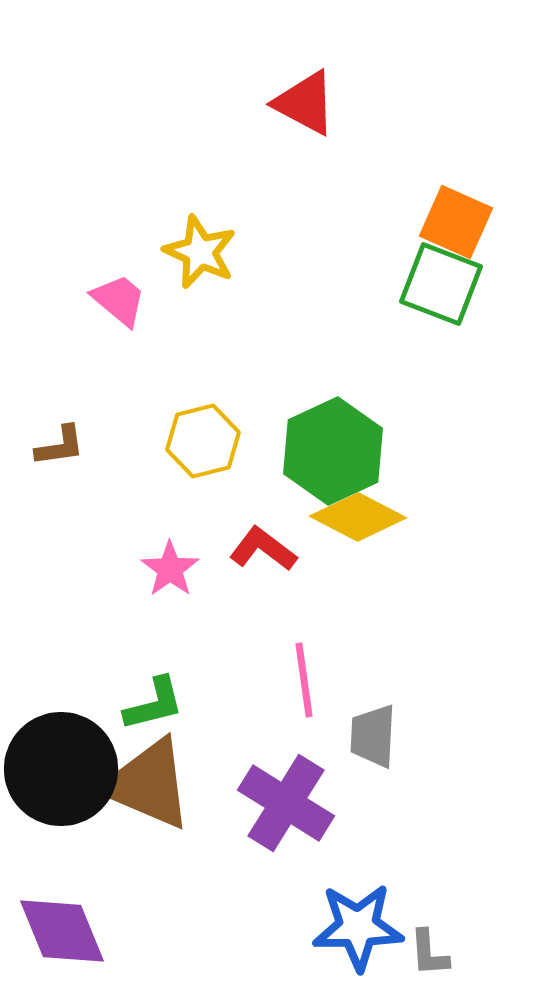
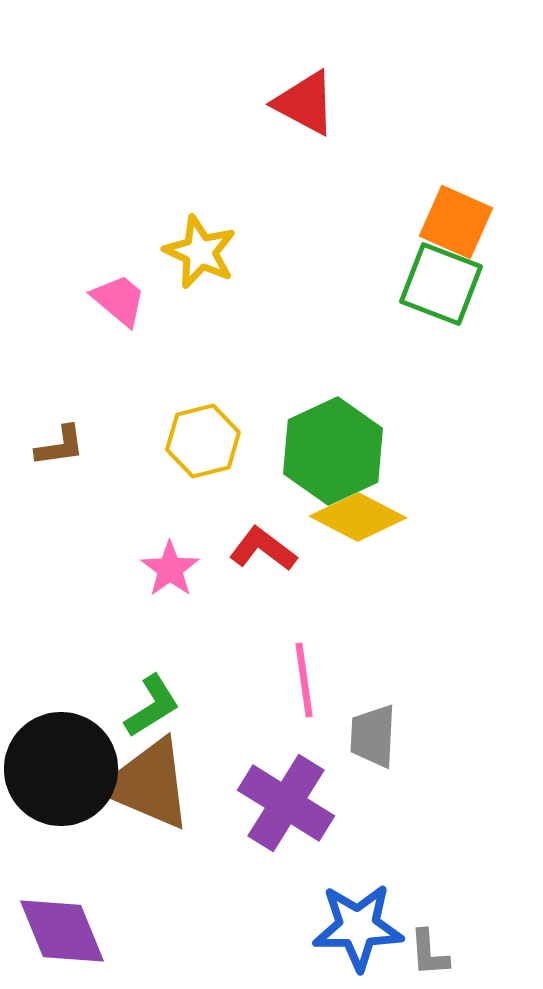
green L-shape: moved 2 px left, 2 px down; rotated 18 degrees counterclockwise
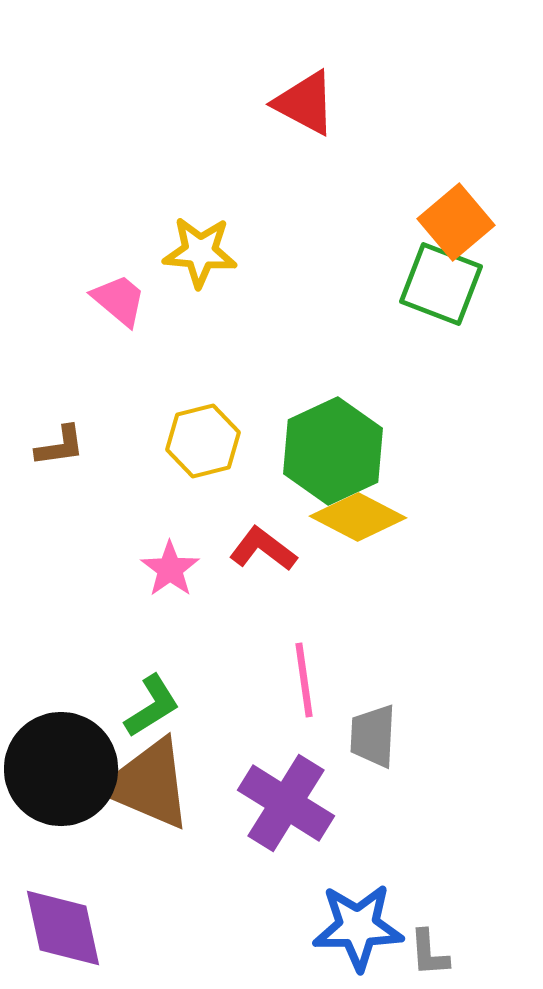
orange square: rotated 26 degrees clockwise
yellow star: rotated 20 degrees counterclockwise
purple diamond: moved 1 px right, 3 px up; rotated 10 degrees clockwise
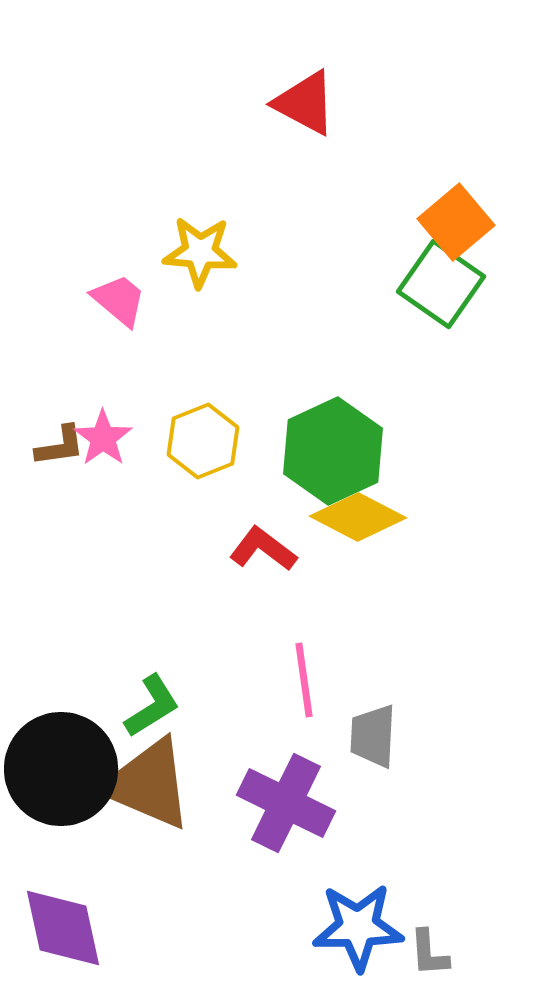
green square: rotated 14 degrees clockwise
yellow hexagon: rotated 8 degrees counterclockwise
pink star: moved 67 px left, 131 px up
purple cross: rotated 6 degrees counterclockwise
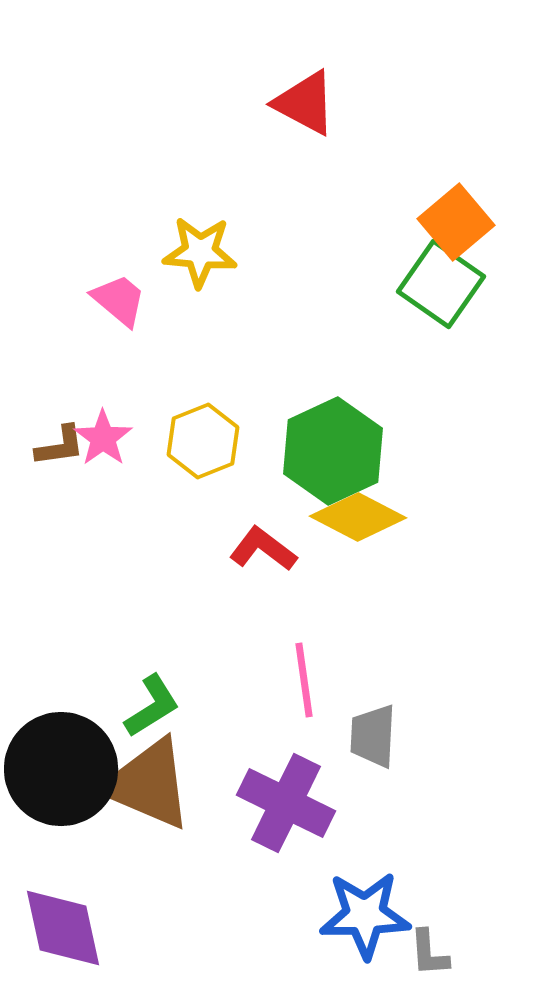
blue star: moved 7 px right, 12 px up
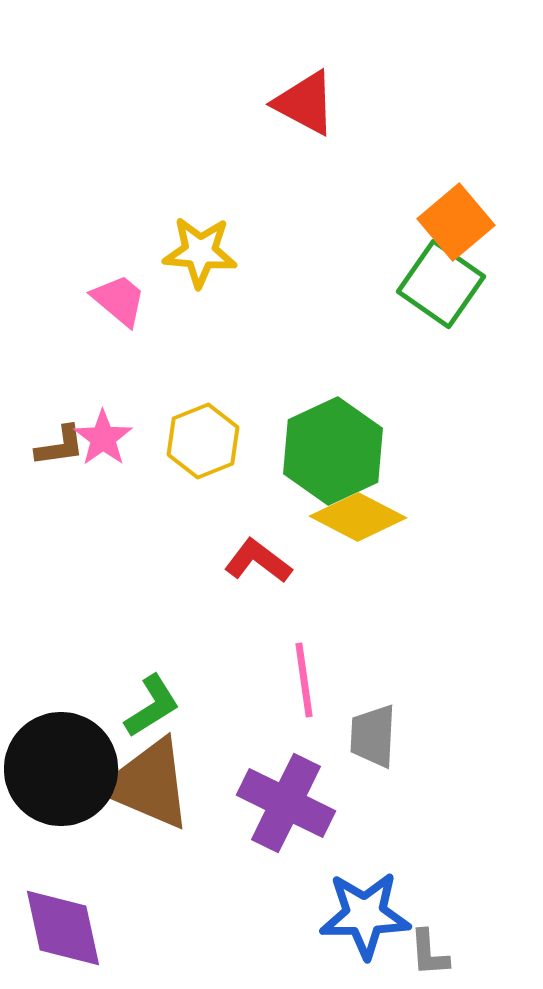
red L-shape: moved 5 px left, 12 px down
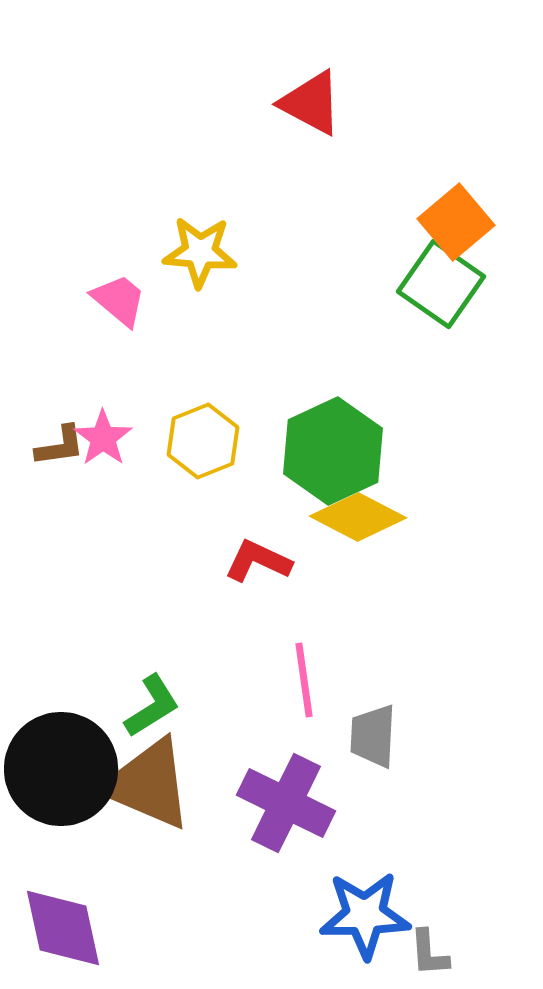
red triangle: moved 6 px right
red L-shape: rotated 12 degrees counterclockwise
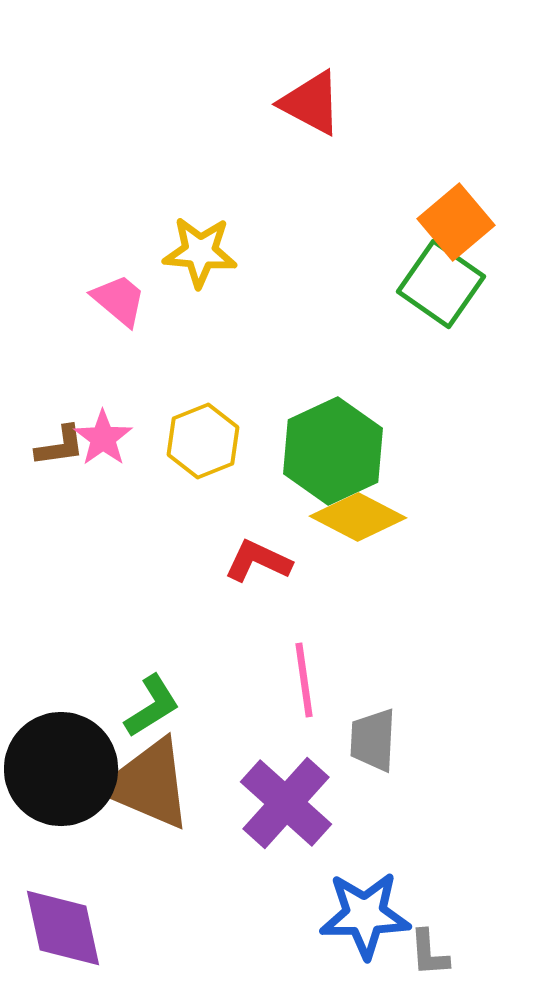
gray trapezoid: moved 4 px down
purple cross: rotated 16 degrees clockwise
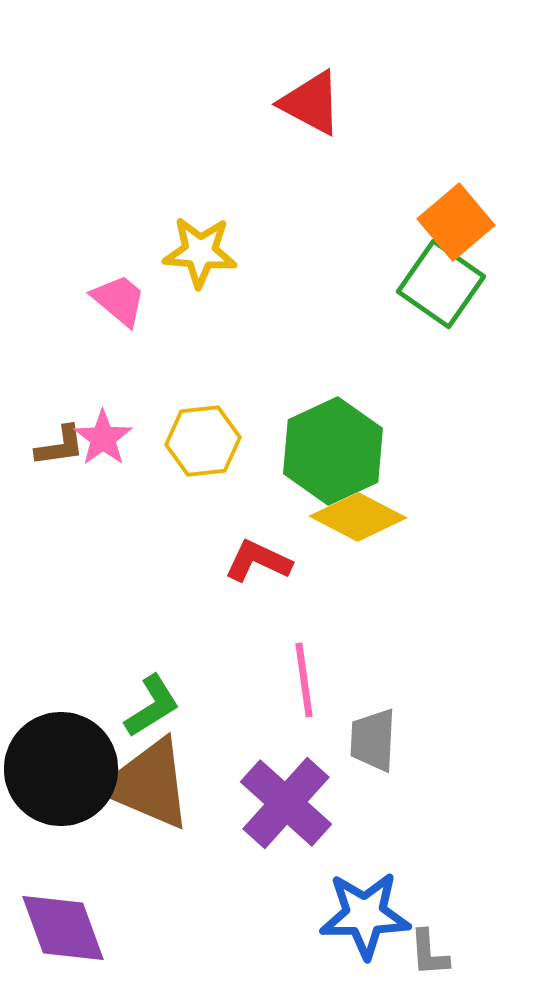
yellow hexagon: rotated 16 degrees clockwise
purple diamond: rotated 8 degrees counterclockwise
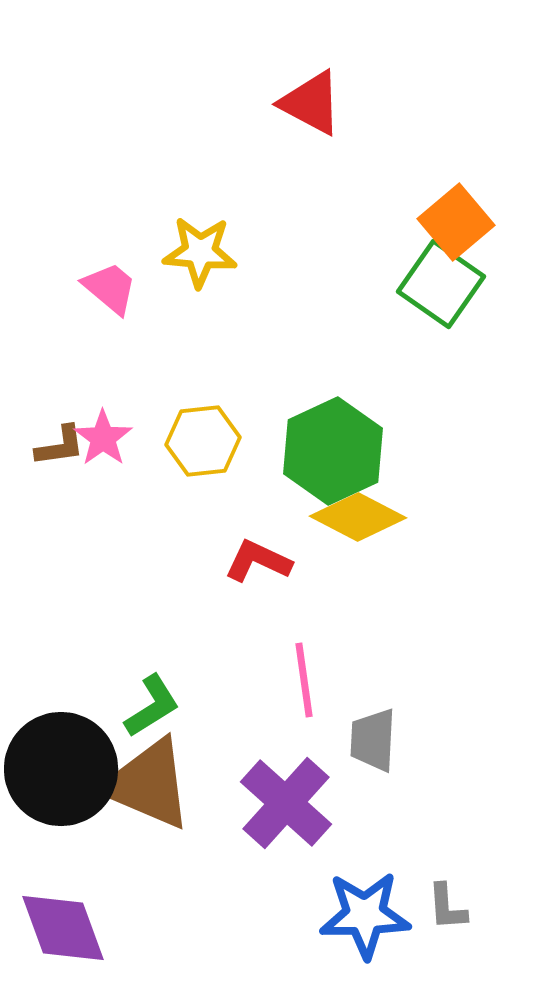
pink trapezoid: moved 9 px left, 12 px up
gray L-shape: moved 18 px right, 46 px up
